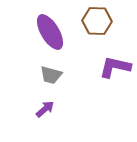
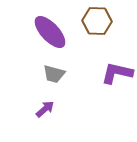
purple ellipse: rotated 12 degrees counterclockwise
purple L-shape: moved 2 px right, 6 px down
gray trapezoid: moved 3 px right, 1 px up
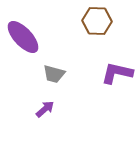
purple ellipse: moved 27 px left, 5 px down
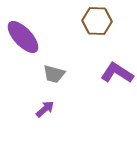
purple L-shape: rotated 20 degrees clockwise
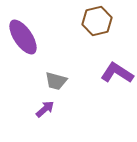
brown hexagon: rotated 16 degrees counterclockwise
purple ellipse: rotated 9 degrees clockwise
gray trapezoid: moved 2 px right, 7 px down
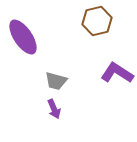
purple arrow: moved 9 px right; rotated 108 degrees clockwise
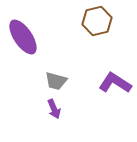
purple L-shape: moved 2 px left, 10 px down
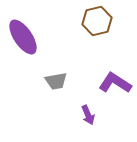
gray trapezoid: rotated 25 degrees counterclockwise
purple arrow: moved 34 px right, 6 px down
